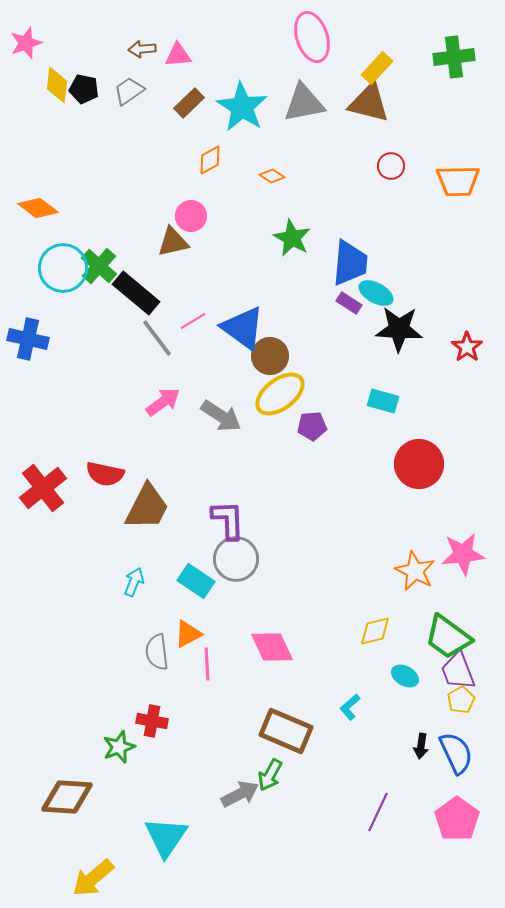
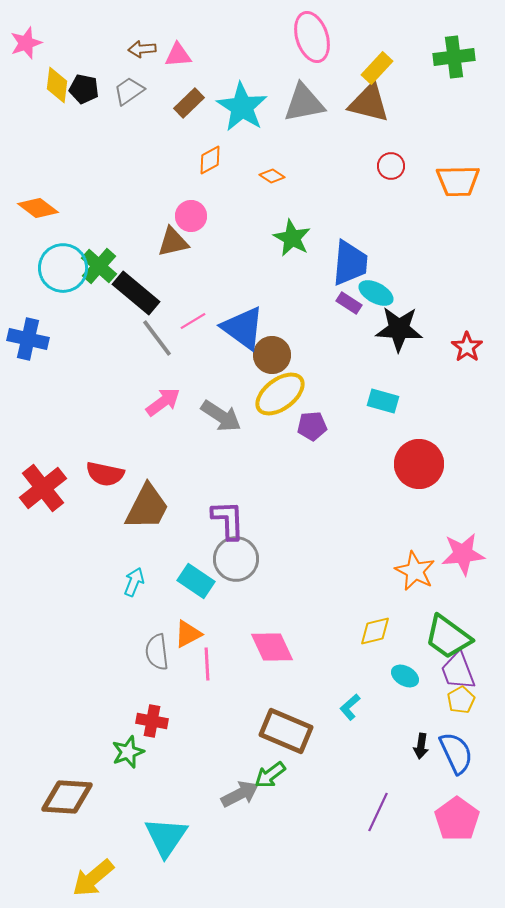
brown circle at (270, 356): moved 2 px right, 1 px up
green star at (119, 747): moved 9 px right, 5 px down
green arrow at (270, 775): rotated 24 degrees clockwise
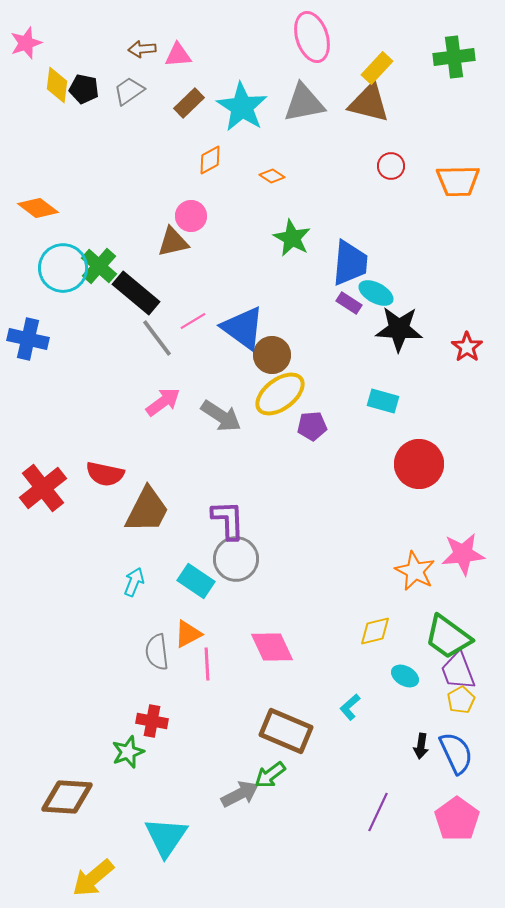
brown trapezoid at (147, 507): moved 3 px down
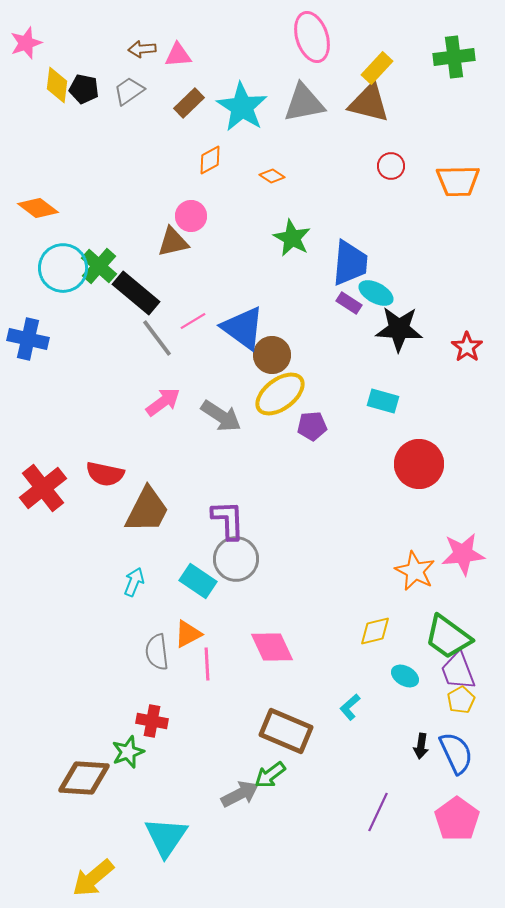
cyan rectangle at (196, 581): moved 2 px right
brown diamond at (67, 797): moved 17 px right, 19 px up
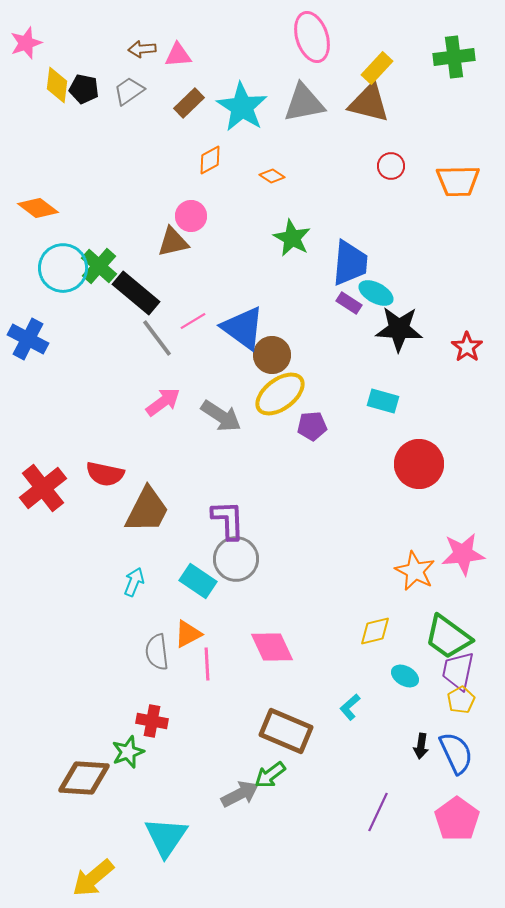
blue cross at (28, 339): rotated 15 degrees clockwise
purple trapezoid at (458, 671): rotated 33 degrees clockwise
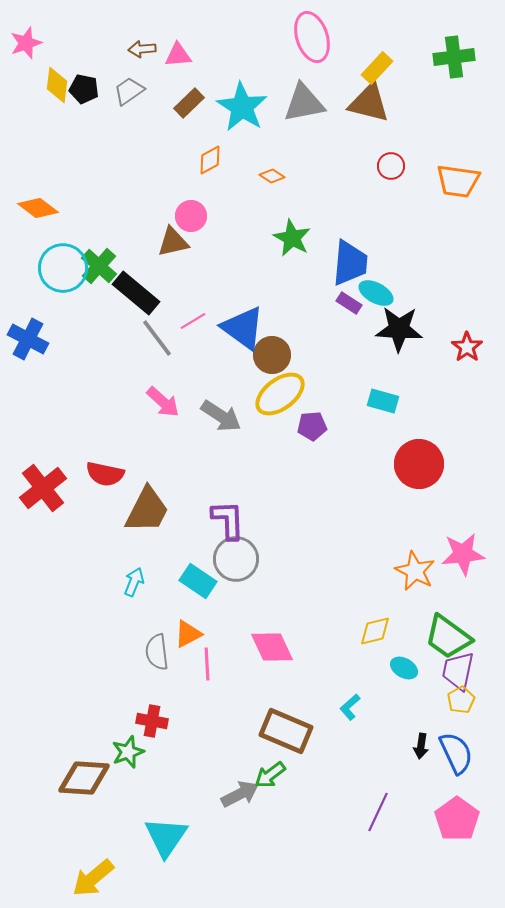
orange trapezoid at (458, 181): rotated 9 degrees clockwise
pink arrow at (163, 402): rotated 78 degrees clockwise
cyan ellipse at (405, 676): moved 1 px left, 8 px up
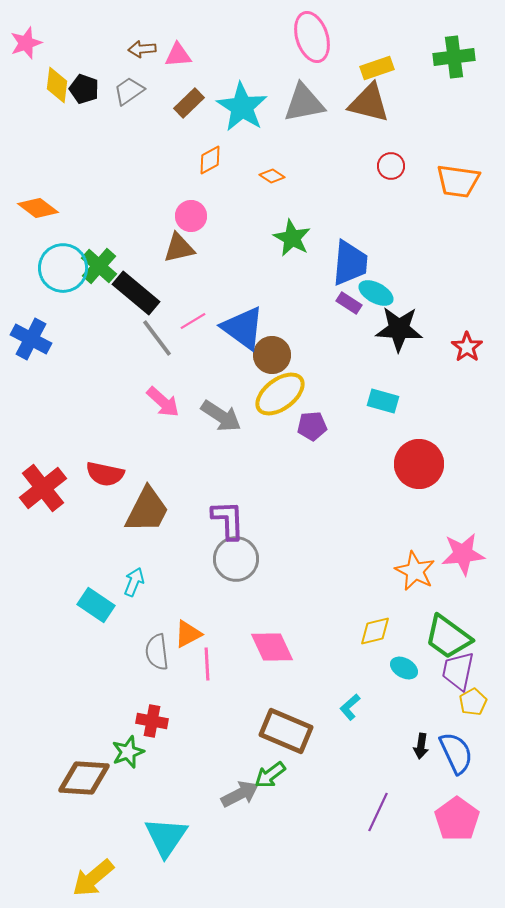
yellow rectangle at (377, 68): rotated 28 degrees clockwise
black pentagon at (84, 89): rotated 8 degrees clockwise
brown triangle at (173, 242): moved 6 px right, 6 px down
blue cross at (28, 339): moved 3 px right
cyan rectangle at (198, 581): moved 102 px left, 24 px down
yellow pentagon at (461, 700): moved 12 px right, 2 px down
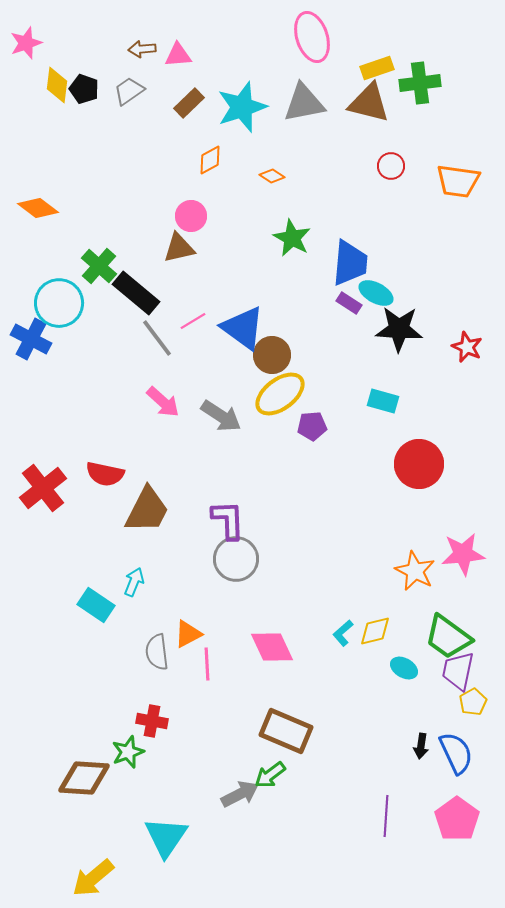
green cross at (454, 57): moved 34 px left, 26 px down
cyan star at (242, 107): rotated 21 degrees clockwise
cyan circle at (63, 268): moved 4 px left, 35 px down
red star at (467, 347): rotated 12 degrees counterclockwise
cyan L-shape at (350, 707): moved 7 px left, 74 px up
purple line at (378, 812): moved 8 px right, 4 px down; rotated 21 degrees counterclockwise
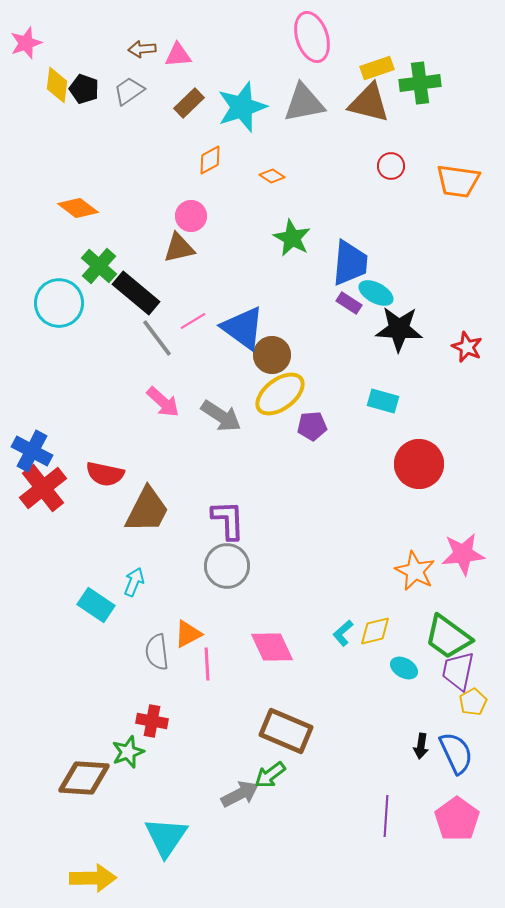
orange diamond at (38, 208): moved 40 px right
blue cross at (31, 339): moved 1 px right, 112 px down
gray circle at (236, 559): moved 9 px left, 7 px down
yellow arrow at (93, 878): rotated 141 degrees counterclockwise
